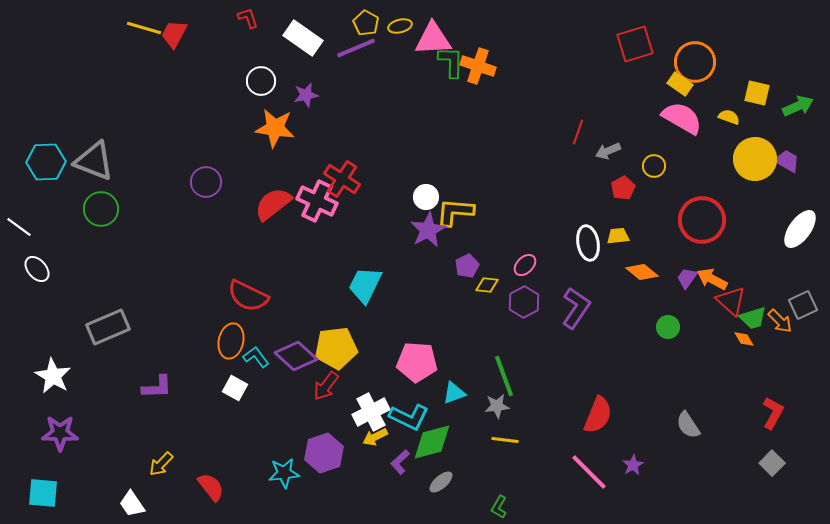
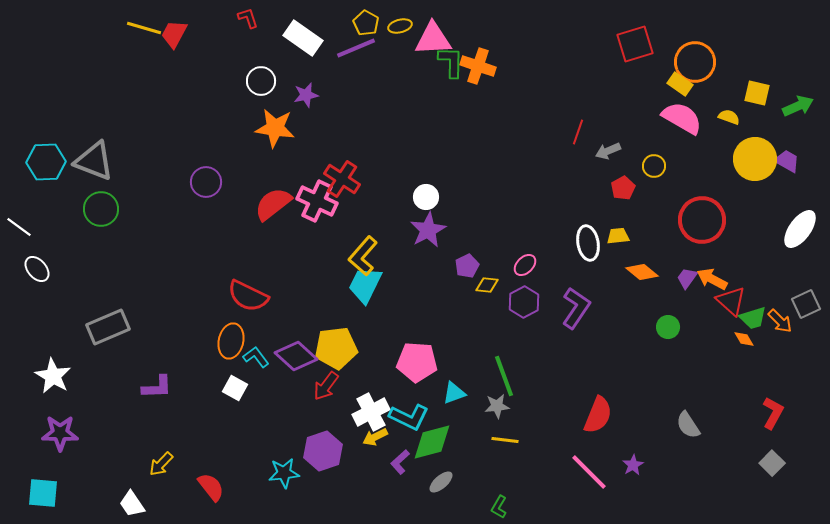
yellow L-shape at (455, 212): moved 92 px left, 44 px down; rotated 54 degrees counterclockwise
gray square at (803, 305): moved 3 px right, 1 px up
purple hexagon at (324, 453): moved 1 px left, 2 px up
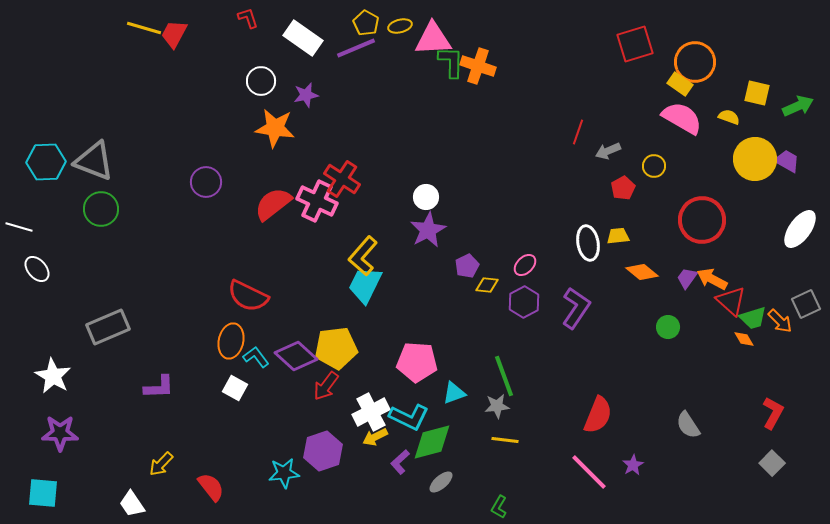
white line at (19, 227): rotated 20 degrees counterclockwise
purple L-shape at (157, 387): moved 2 px right
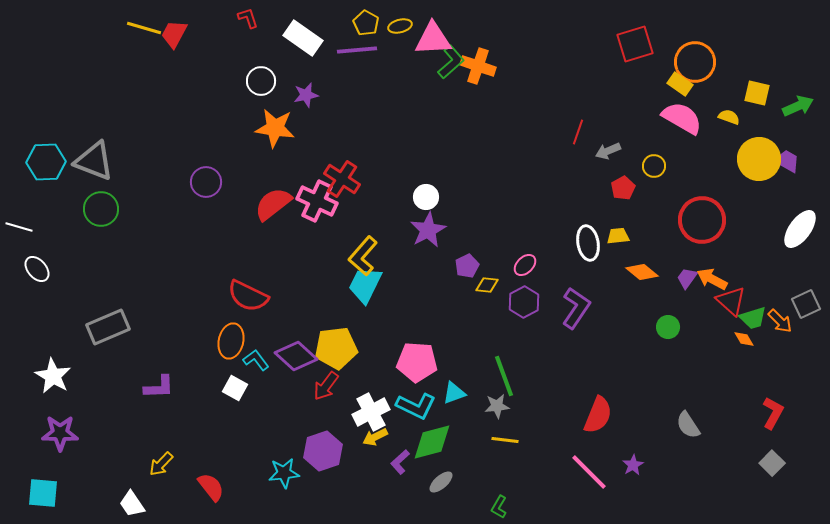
purple line at (356, 48): moved 1 px right, 2 px down; rotated 18 degrees clockwise
green L-shape at (451, 62): rotated 48 degrees clockwise
yellow circle at (755, 159): moved 4 px right
cyan L-shape at (256, 357): moved 3 px down
cyan L-shape at (409, 417): moved 7 px right, 11 px up
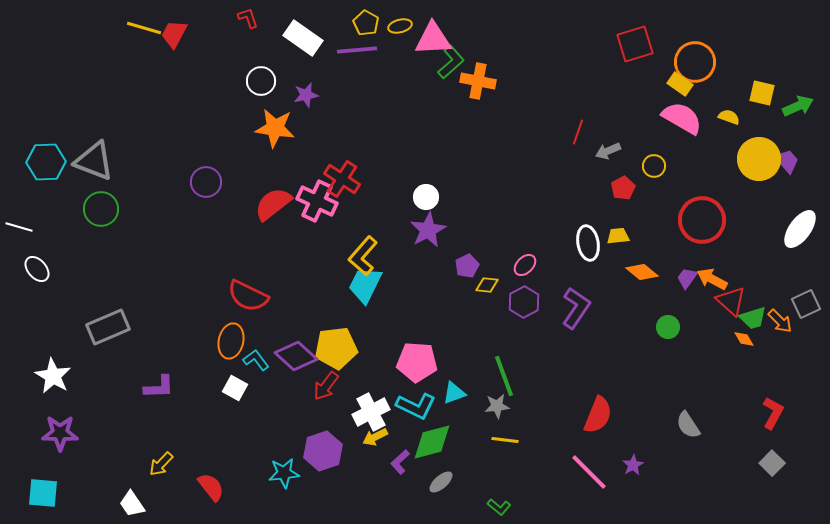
orange cross at (478, 66): moved 15 px down; rotated 8 degrees counterclockwise
yellow square at (757, 93): moved 5 px right
purple trapezoid at (787, 161): rotated 20 degrees clockwise
green L-shape at (499, 507): rotated 80 degrees counterclockwise
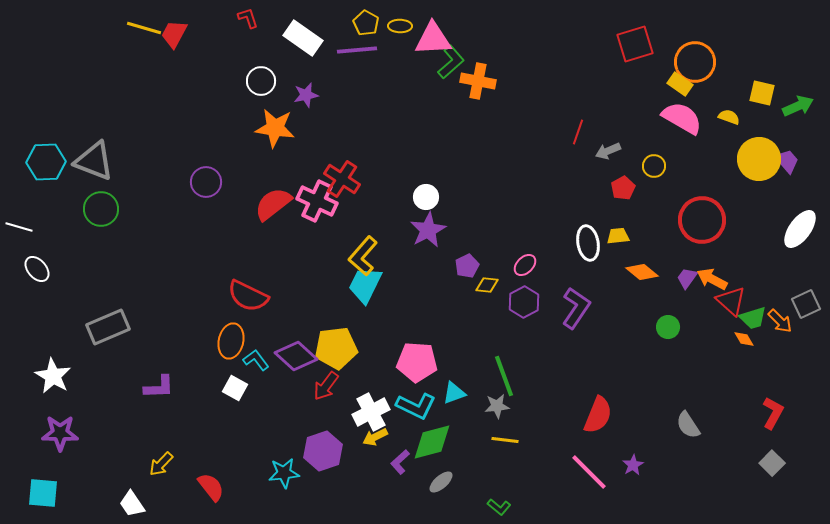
yellow ellipse at (400, 26): rotated 15 degrees clockwise
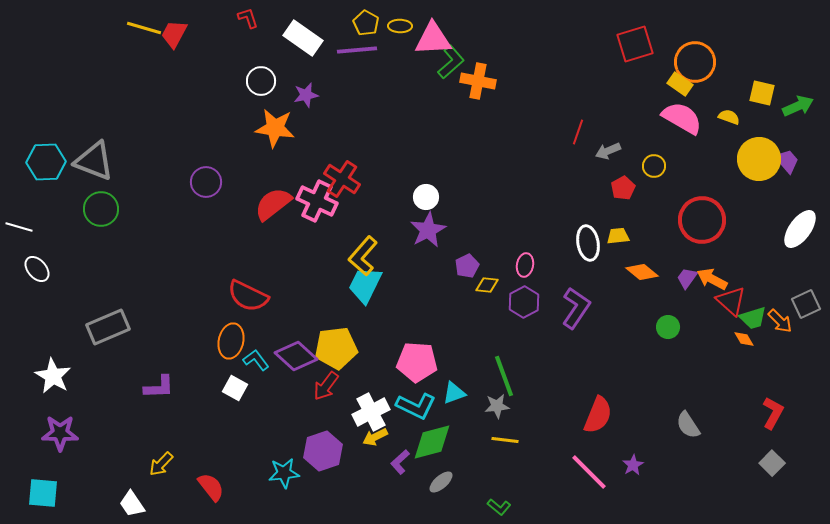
pink ellipse at (525, 265): rotated 35 degrees counterclockwise
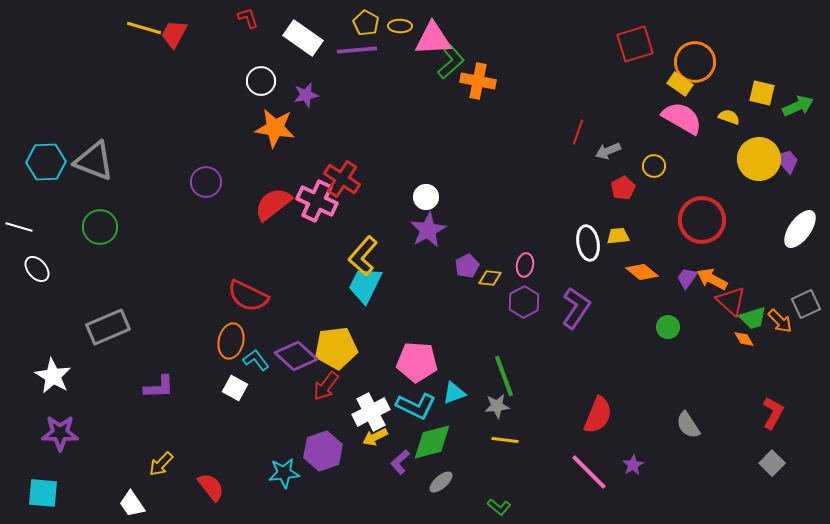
green circle at (101, 209): moved 1 px left, 18 px down
yellow diamond at (487, 285): moved 3 px right, 7 px up
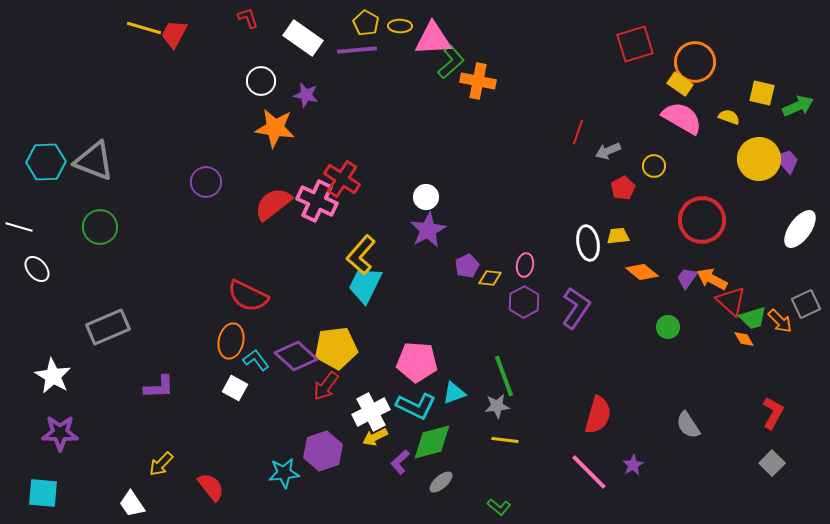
purple star at (306, 95): rotated 25 degrees clockwise
yellow L-shape at (363, 256): moved 2 px left, 1 px up
red semicircle at (598, 415): rotated 6 degrees counterclockwise
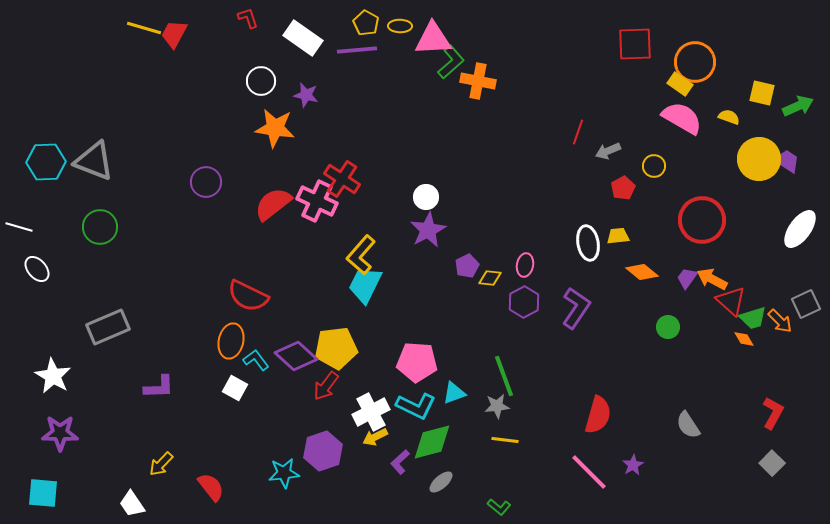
red square at (635, 44): rotated 15 degrees clockwise
purple trapezoid at (787, 161): rotated 16 degrees counterclockwise
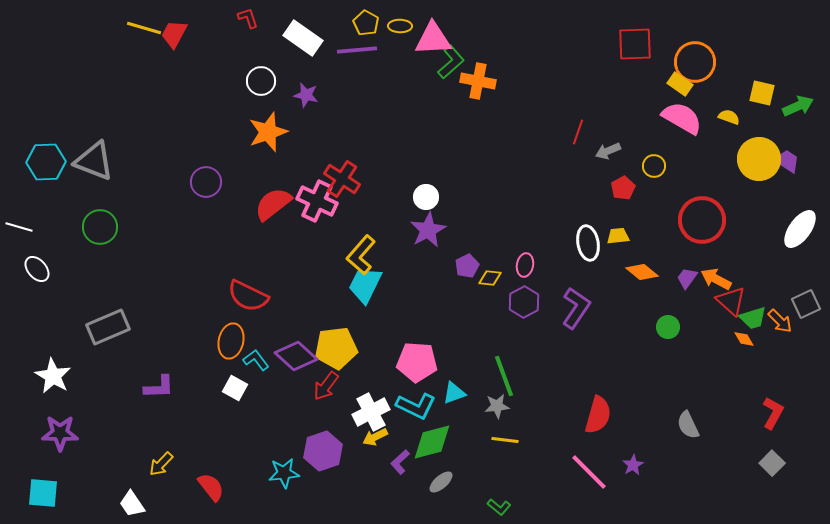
orange star at (275, 128): moved 7 px left, 4 px down; rotated 27 degrees counterclockwise
orange arrow at (712, 279): moved 4 px right
gray semicircle at (688, 425): rotated 8 degrees clockwise
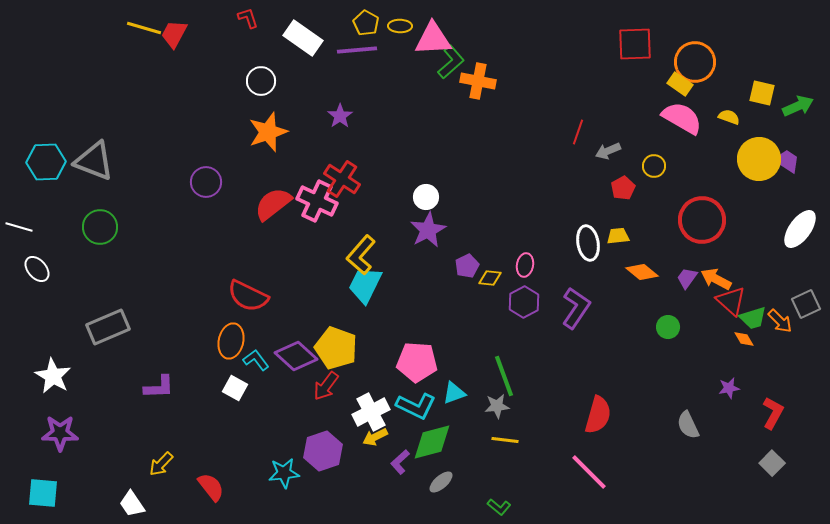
purple star at (306, 95): moved 34 px right, 21 px down; rotated 25 degrees clockwise
yellow pentagon at (336, 348): rotated 27 degrees clockwise
purple star at (633, 465): moved 96 px right, 77 px up; rotated 20 degrees clockwise
